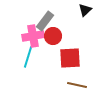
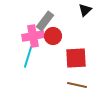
red square: moved 6 px right
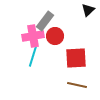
black triangle: moved 3 px right
red circle: moved 2 px right
cyan line: moved 5 px right, 1 px up
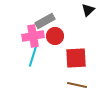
gray rectangle: rotated 24 degrees clockwise
